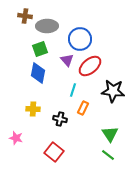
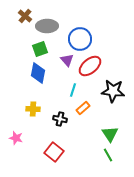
brown cross: rotated 32 degrees clockwise
orange rectangle: rotated 24 degrees clockwise
green line: rotated 24 degrees clockwise
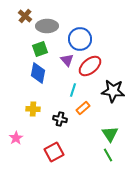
pink star: rotated 24 degrees clockwise
red square: rotated 24 degrees clockwise
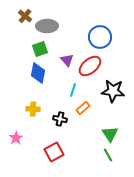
blue circle: moved 20 px right, 2 px up
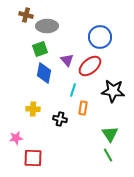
brown cross: moved 1 px right, 1 px up; rotated 24 degrees counterclockwise
blue diamond: moved 6 px right
orange rectangle: rotated 40 degrees counterclockwise
pink star: rotated 24 degrees clockwise
red square: moved 21 px left, 6 px down; rotated 30 degrees clockwise
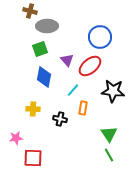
brown cross: moved 4 px right, 4 px up
blue diamond: moved 4 px down
cyan line: rotated 24 degrees clockwise
green triangle: moved 1 px left
green line: moved 1 px right
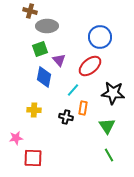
purple triangle: moved 8 px left
black star: moved 2 px down
yellow cross: moved 1 px right, 1 px down
black cross: moved 6 px right, 2 px up
green triangle: moved 2 px left, 8 px up
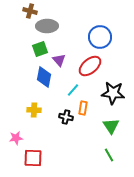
green triangle: moved 4 px right
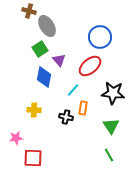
brown cross: moved 1 px left
gray ellipse: rotated 60 degrees clockwise
green square: rotated 14 degrees counterclockwise
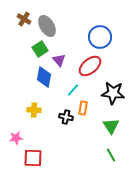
brown cross: moved 5 px left, 8 px down; rotated 16 degrees clockwise
green line: moved 2 px right
